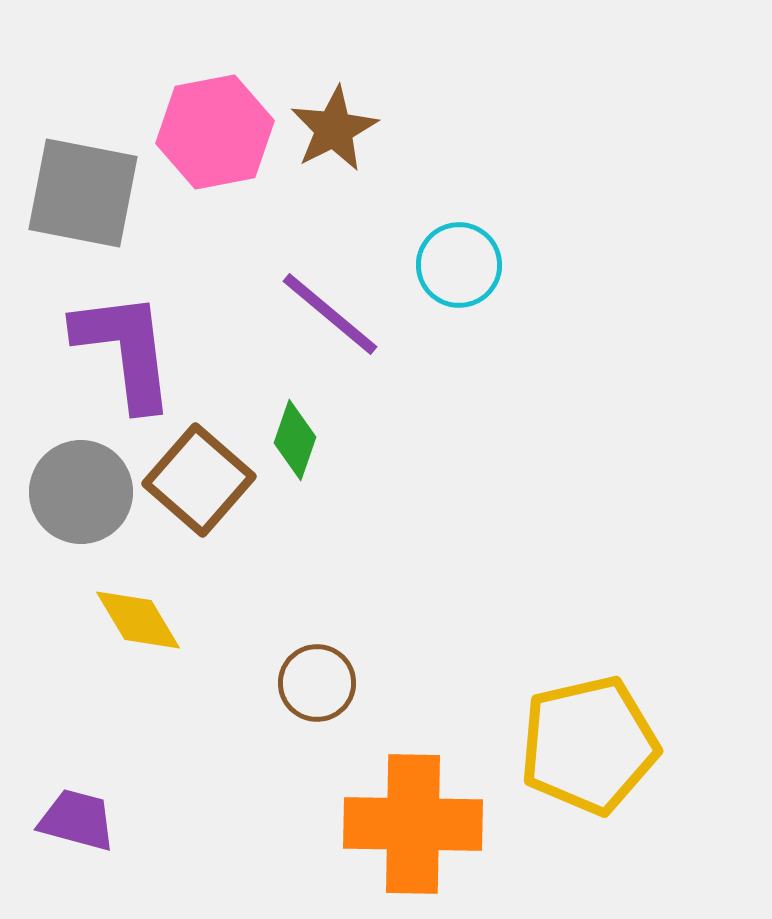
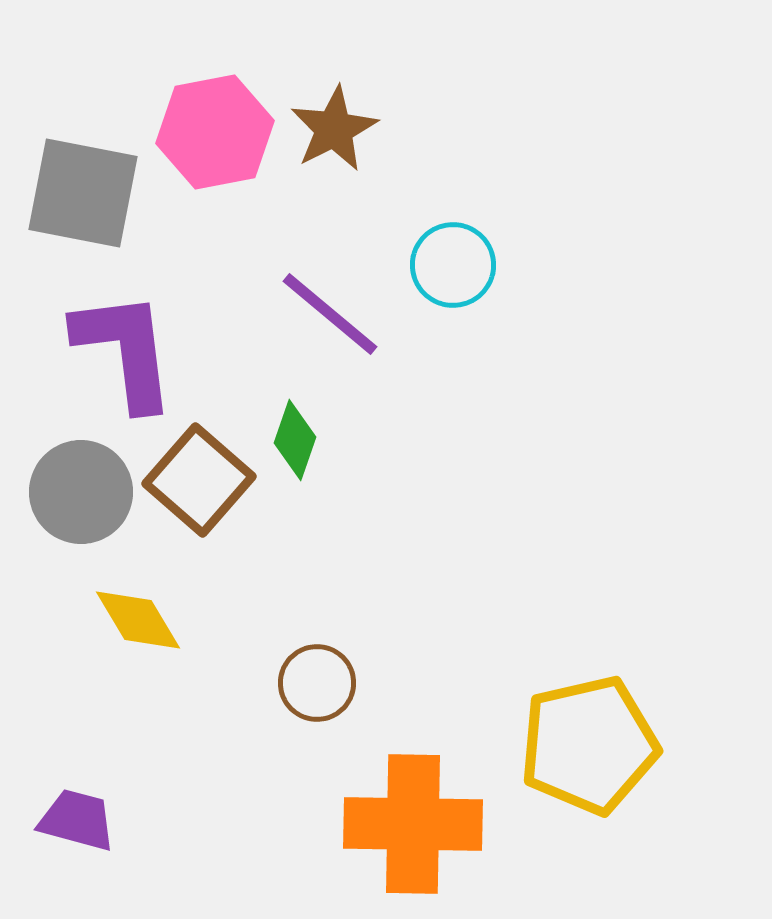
cyan circle: moved 6 px left
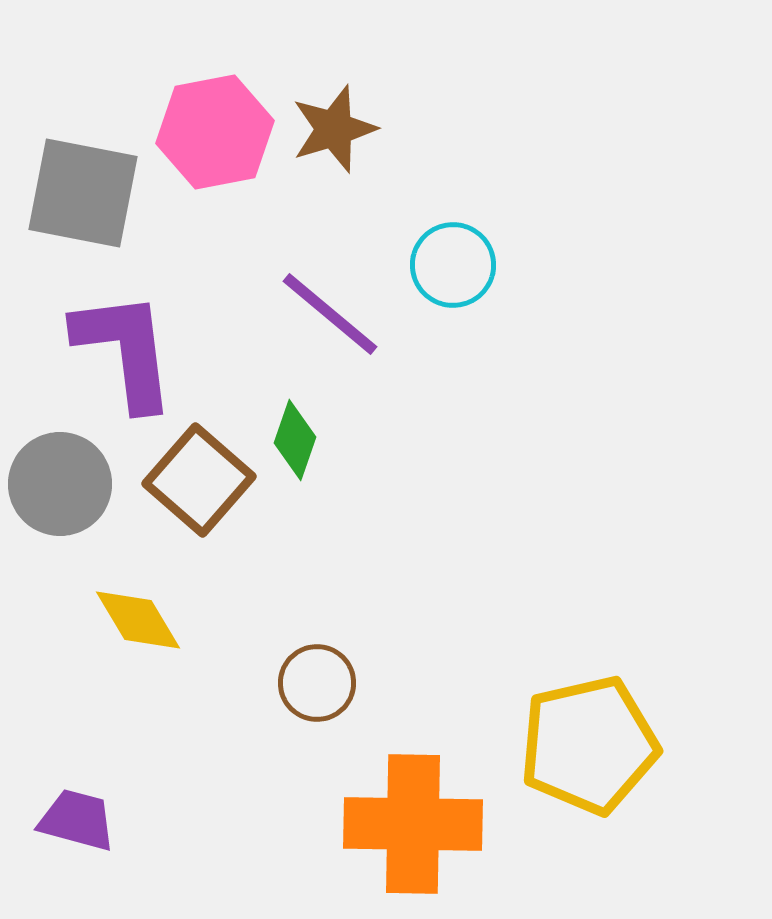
brown star: rotated 10 degrees clockwise
gray circle: moved 21 px left, 8 px up
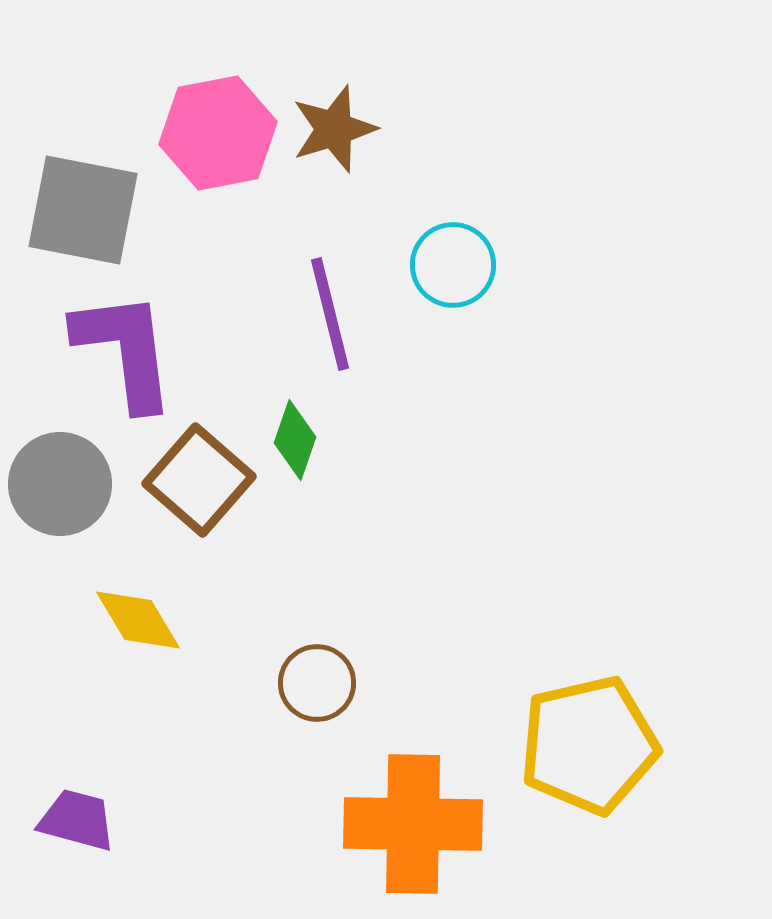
pink hexagon: moved 3 px right, 1 px down
gray square: moved 17 px down
purple line: rotated 36 degrees clockwise
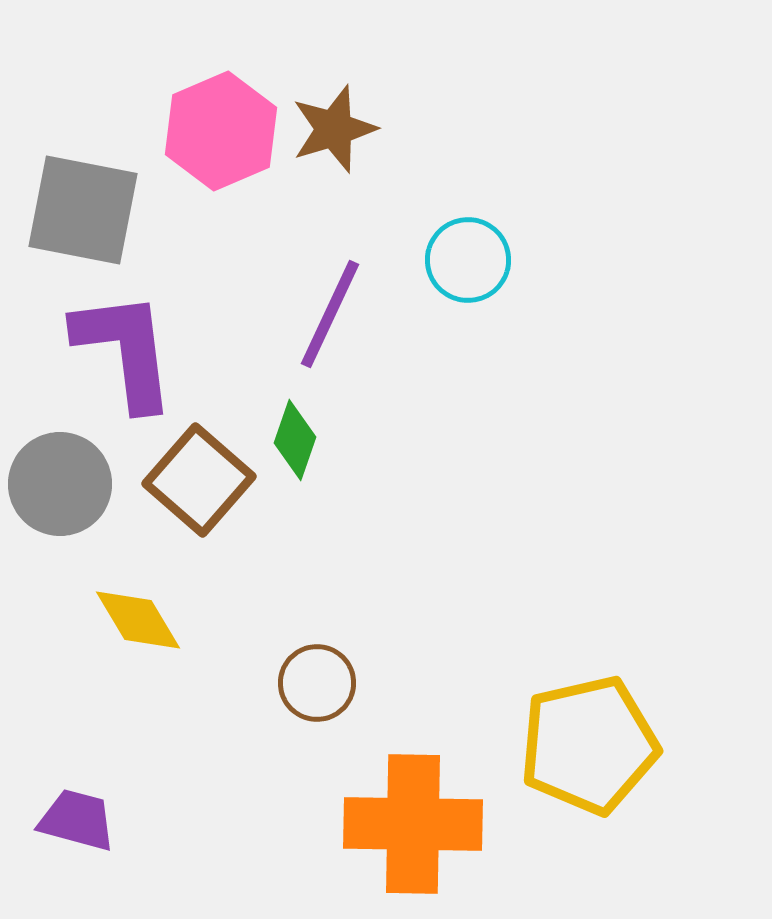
pink hexagon: moved 3 px right, 2 px up; rotated 12 degrees counterclockwise
cyan circle: moved 15 px right, 5 px up
purple line: rotated 39 degrees clockwise
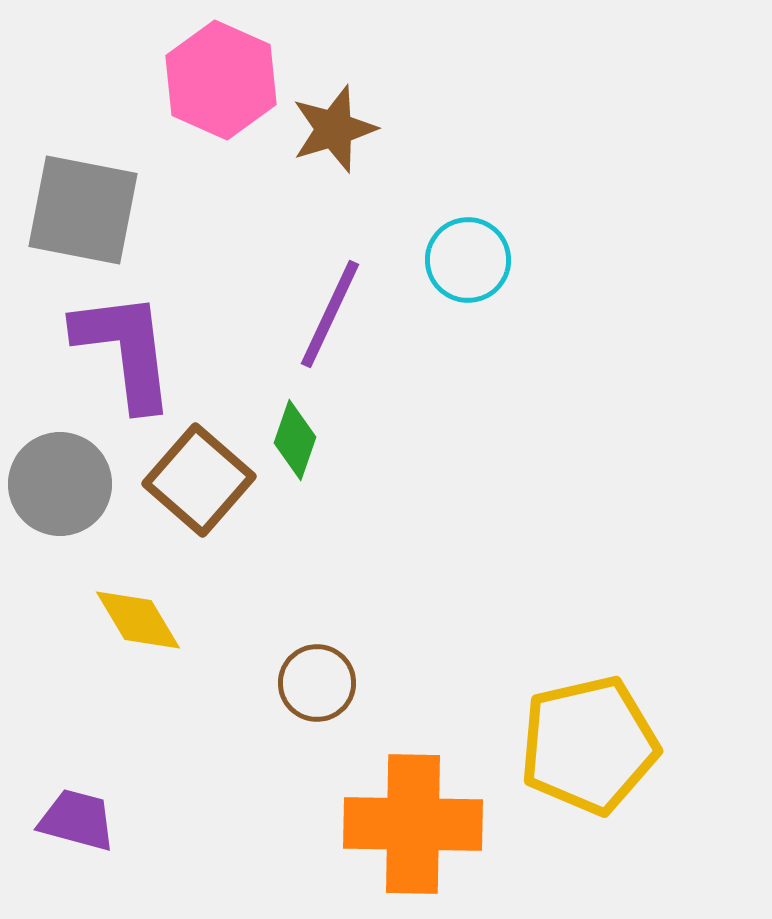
pink hexagon: moved 51 px up; rotated 13 degrees counterclockwise
